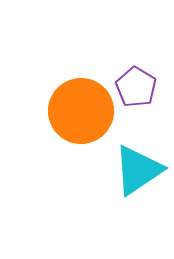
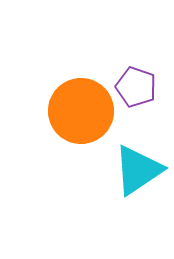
purple pentagon: rotated 12 degrees counterclockwise
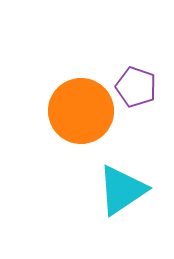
cyan triangle: moved 16 px left, 20 px down
